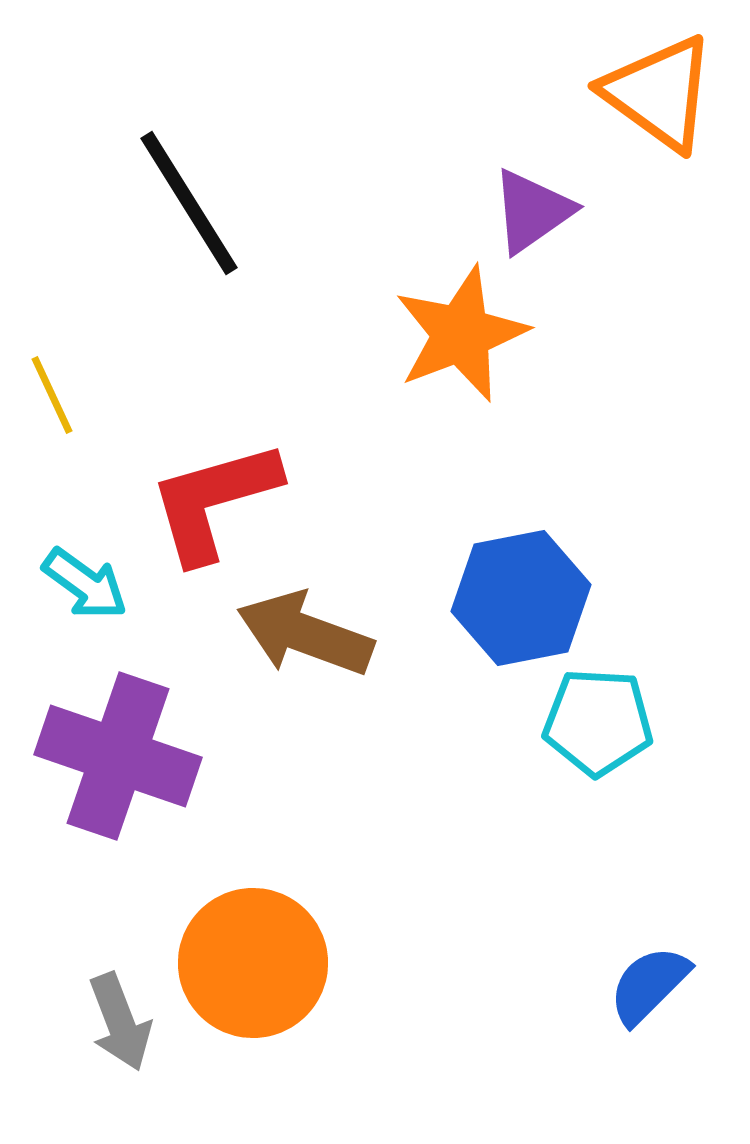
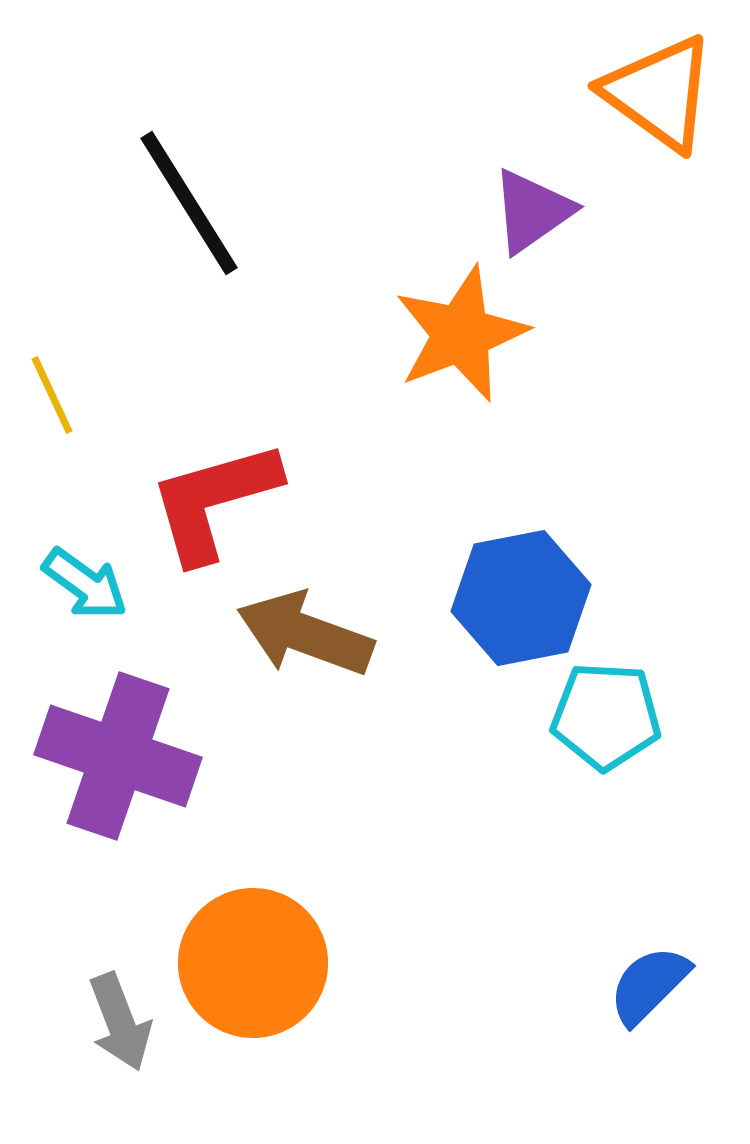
cyan pentagon: moved 8 px right, 6 px up
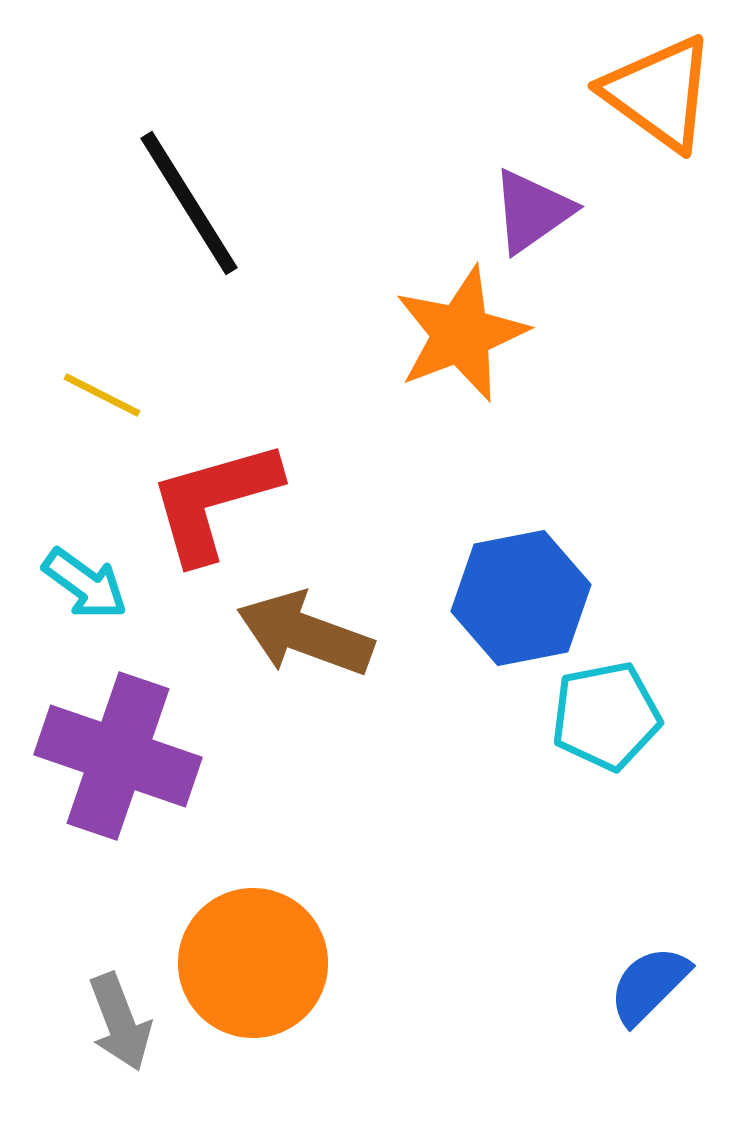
yellow line: moved 50 px right; rotated 38 degrees counterclockwise
cyan pentagon: rotated 14 degrees counterclockwise
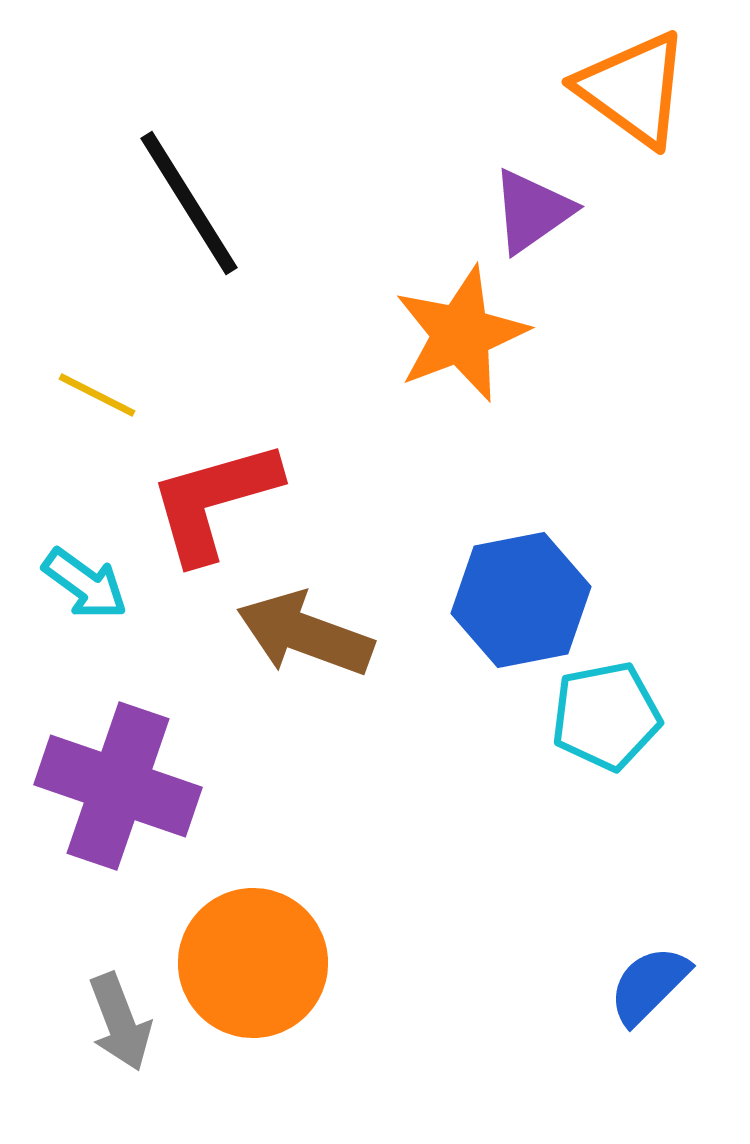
orange triangle: moved 26 px left, 4 px up
yellow line: moved 5 px left
blue hexagon: moved 2 px down
purple cross: moved 30 px down
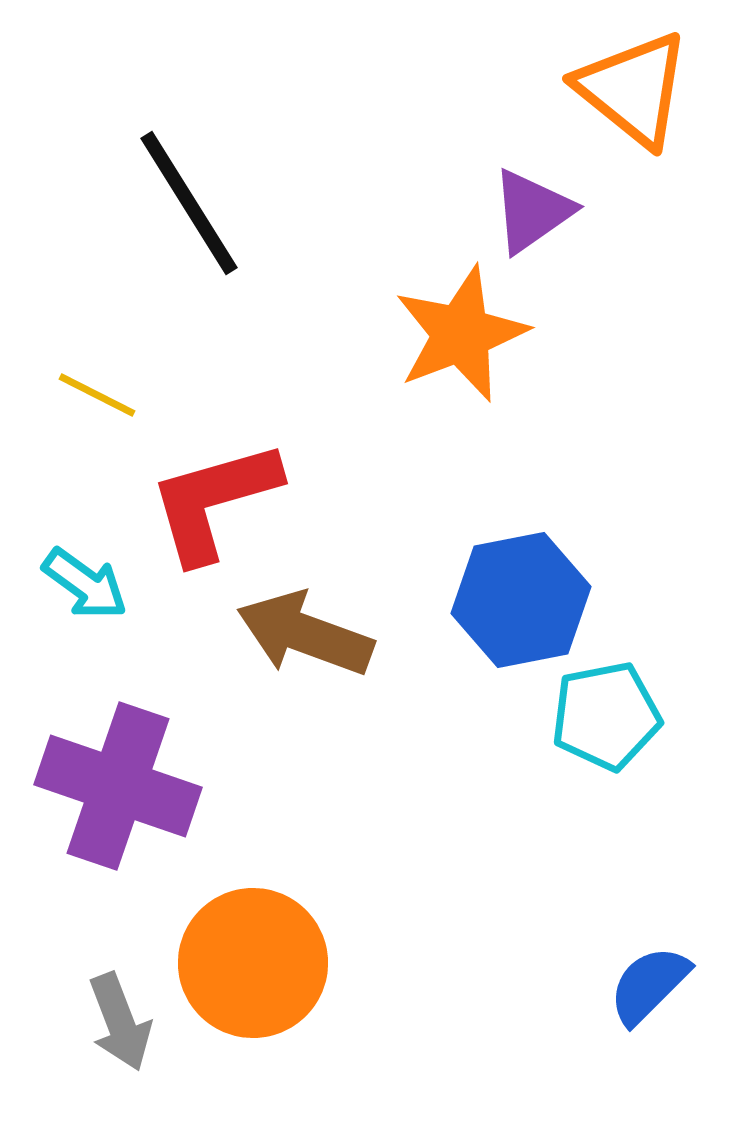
orange triangle: rotated 3 degrees clockwise
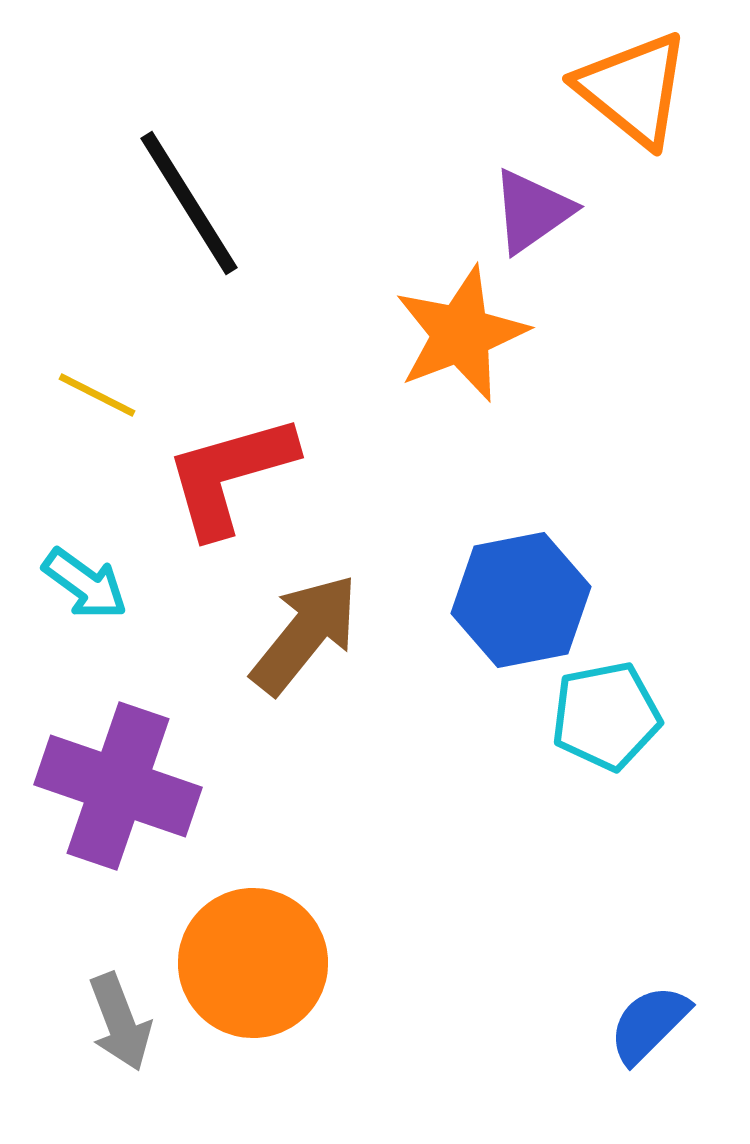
red L-shape: moved 16 px right, 26 px up
brown arrow: rotated 109 degrees clockwise
blue semicircle: moved 39 px down
